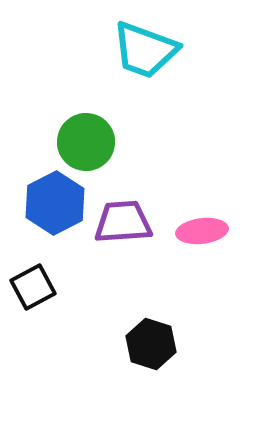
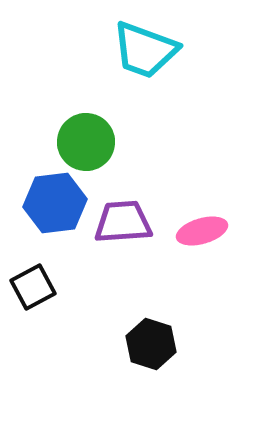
blue hexagon: rotated 20 degrees clockwise
pink ellipse: rotated 9 degrees counterclockwise
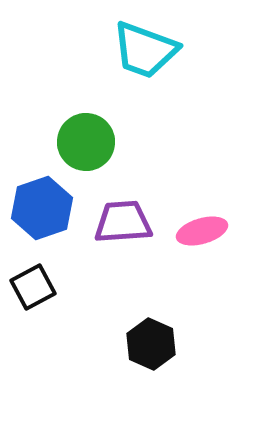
blue hexagon: moved 13 px left, 5 px down; rotated 12 degrees counterclockwise
black hexagon: rotated 6 degrees clockwise
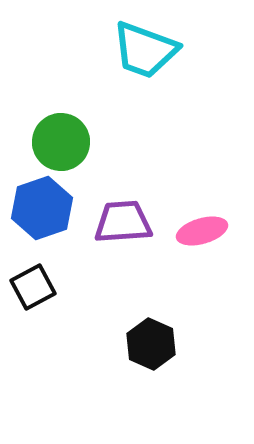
green circle: moved 25 px left
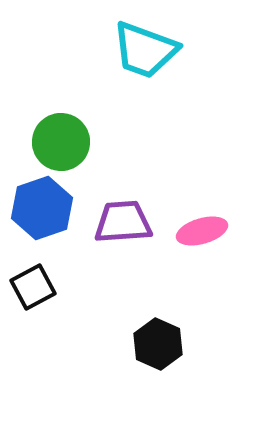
black hexagon: moved 7 px right
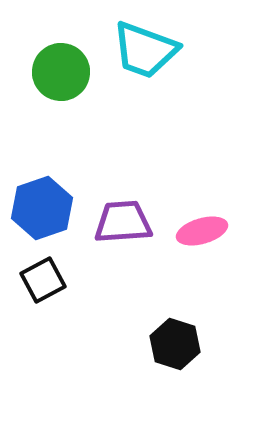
green circle: moved 70 px up
black square: moved 10 px right, 7 px up
black hexagon: moved 17 px right; rotated 6 degrees counterclockwise
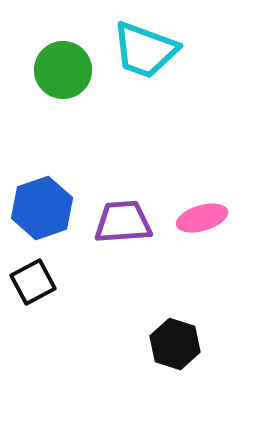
green circle: moved 2 px right, 2 px up
pink ellipse: moved 13 px up
black square: moved 10 px left, 2 px down
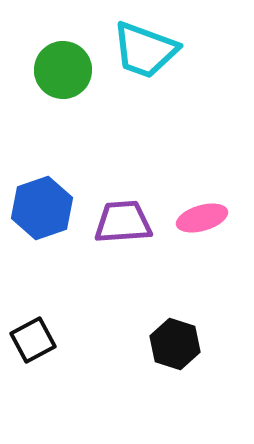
black square: moved 58 px down
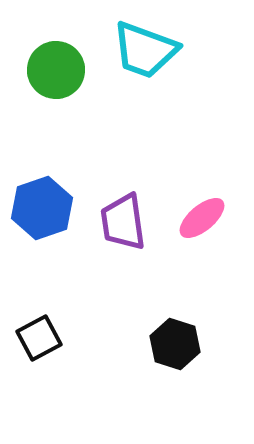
green circle: moved 7 px left
pink ellipse: rotated 24 degrees counterclockwise
purple trapezoid: rotated 94 degrees counterclockwise
black square: moved 6 px right, 2 px up
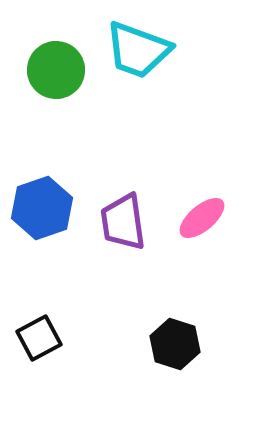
cyan trapezoid: moved 7 px left
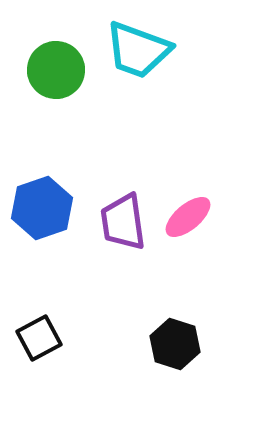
pink ellipse: moved 14 px left, 1 px up
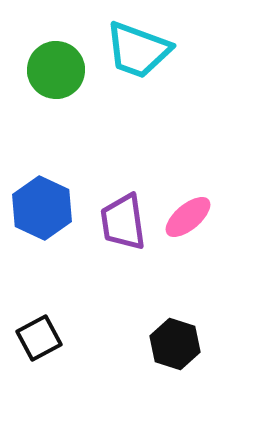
blue hexagon: rotated 16 degrees counterclockwise
